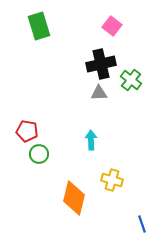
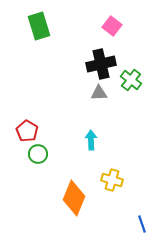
red pentagon: rotated 20 degrees clockwise
green circle: moved 1 px left
orange diamond: rotated 8 degrees clockwise
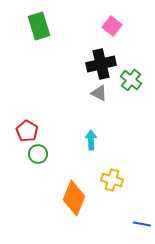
gray triangle: rotated 30 degrees clockwise
blue line: rotated 60 degrees counterclockwise
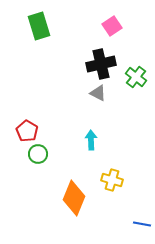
pink square: rotated 18 degrees clockwise
green cross: moved 5 px right, 3 px up
gray triangle: moved 1 px left
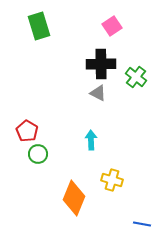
black cross: rotated 12 degrees clockwise
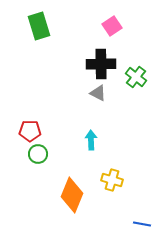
red pentagon: moved 3 px right; rotated 30 degrees counterclockwise
orange diamond: moved 2 px left, 3 px up
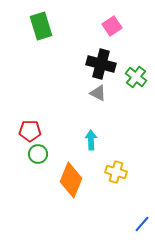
green rectangle: moved 2 px right
black cross: rotated 16 degrees clockwise
yellow cross: moved 4 px right, 8 px up
orange diamond: moved 1 px left, 15 px up
blue line: rotated 60 degrees counterclockwise
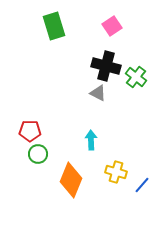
green rectangle: moved 13 px right
black cross: moved 5 px right, 2 px down
blue line: moved 39 px up
